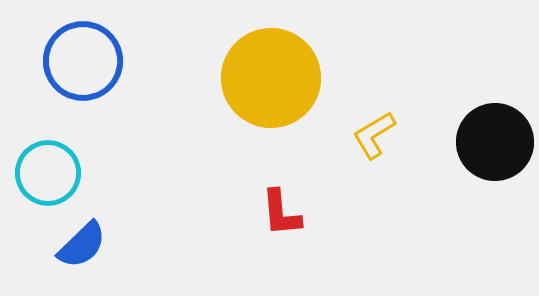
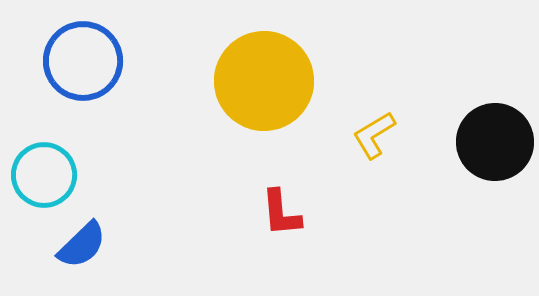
yellow circle: moved 7 px left, 3 px down
cyan circle: moved 4 px left, 2 px down
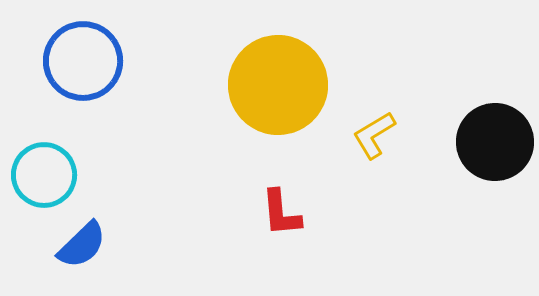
yellow circle: moved 14 px right, 4 px down
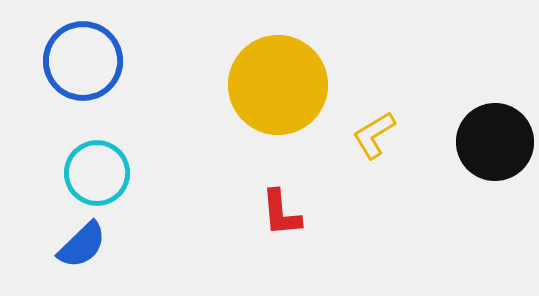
cyan circle: moved 53 px right, 2 px up
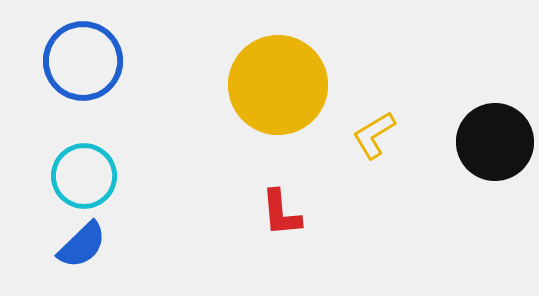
cyan circle: moved 13 px left, 3 px down
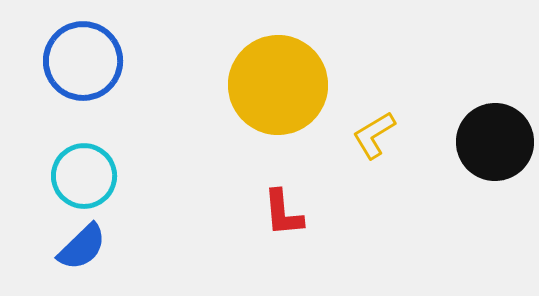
red L-shape: moved 2 px right
blue semicircle: moved 2 px down
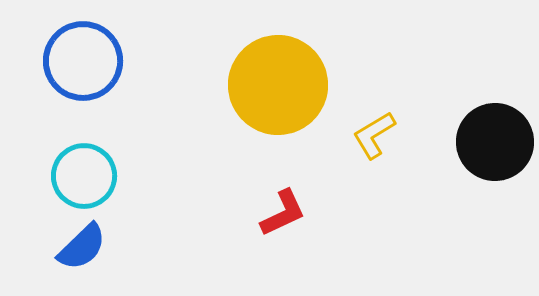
red L-shape: rotated 110 degrees counterclockwise
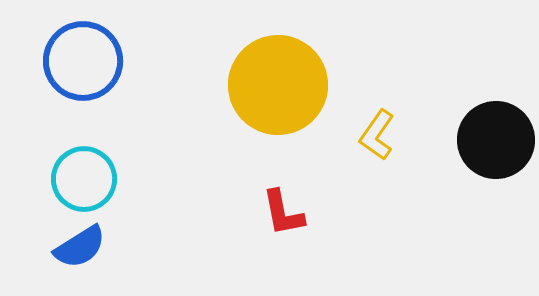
yellow L-shape: moved 3 px right; rotated 24 degrees counterclockwise
black circle: moved 1 px right, 2 px up
cyan circle: moved 3 px down
red L-shape: rotated 104 degrees clockwise
blue semicircle: moved 2 px left; rotated 12 degrees clockwise
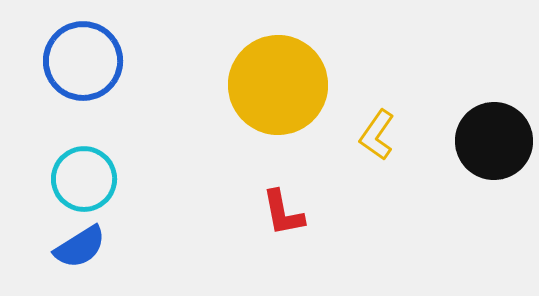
black circle: moved 2 px left, 1 px down
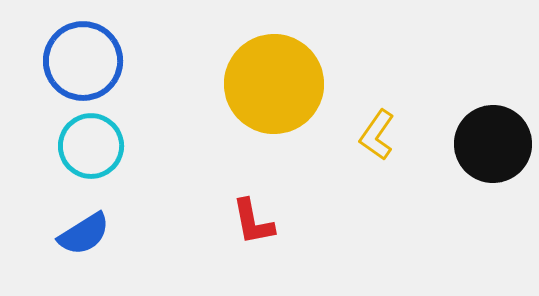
yellow circle: moved 4 px left, 1 px up
black circle: moved 1 px left, 3 px down
cyan circle: moved 7 px right, 33 px up
red L-shape: moved 30 px left, 9 px down
blue semicircle: moved 4 px right, 13 px up
